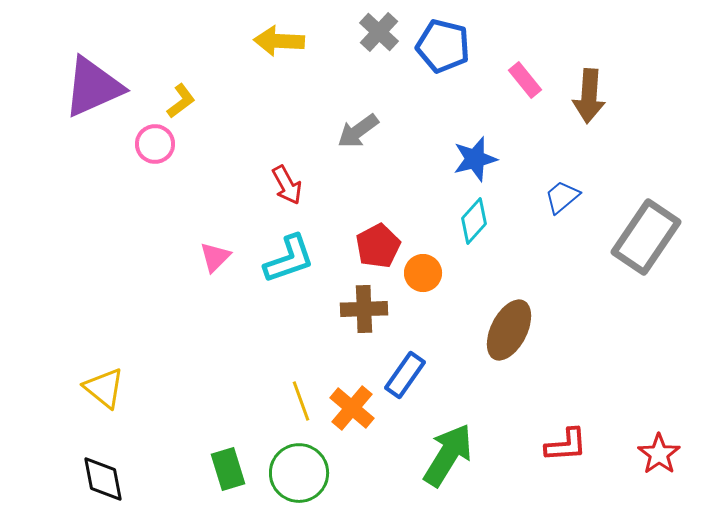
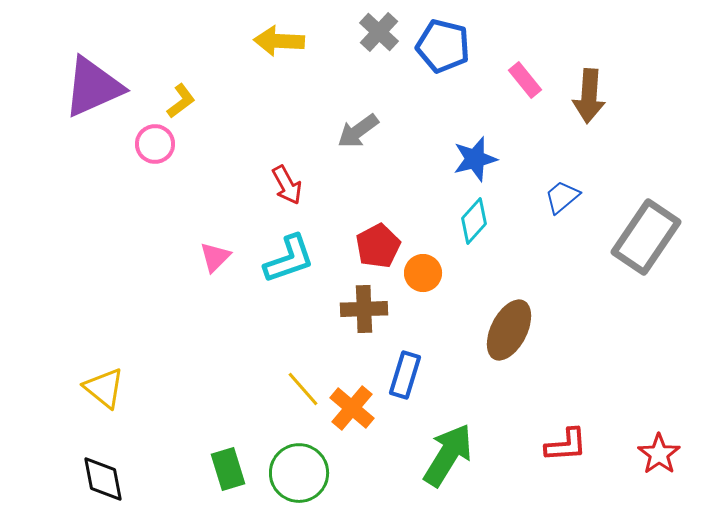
blue rectangle: rotated 18 degrees counterclockwise
yellow line: moved 2 px right, 12 px up; rotated 21 degrees counterclockwise
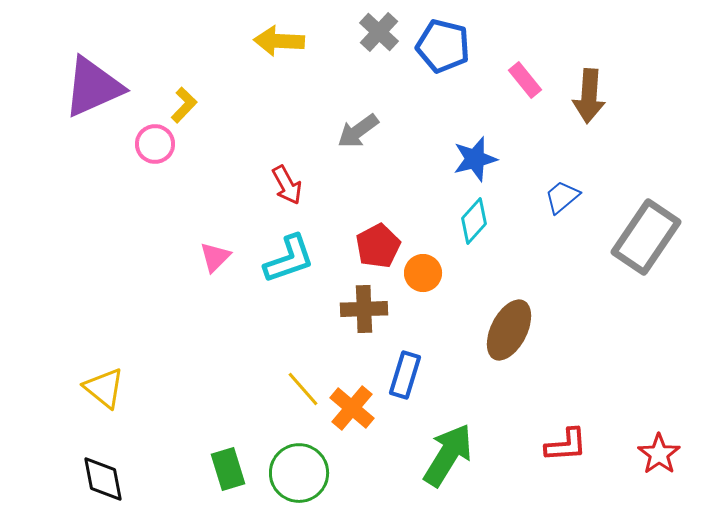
yellow L-shape: moved 3 px right, 4 px down; rotated 9 degrees counterclockwise
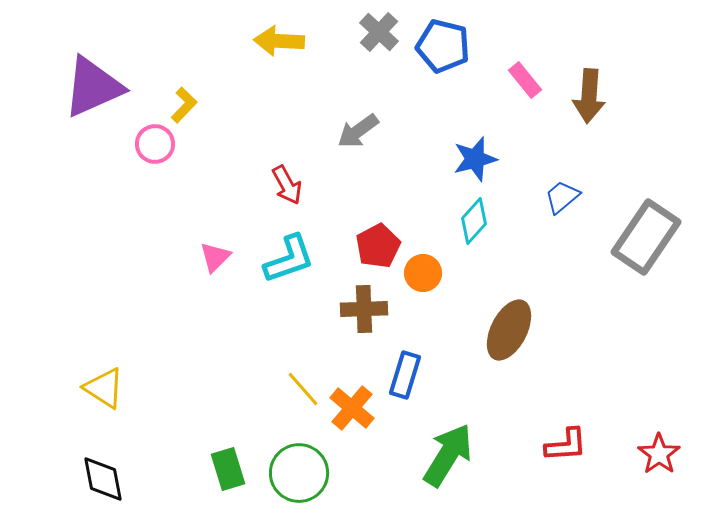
yellow triangle: rotated 6 degrees counterclockwise
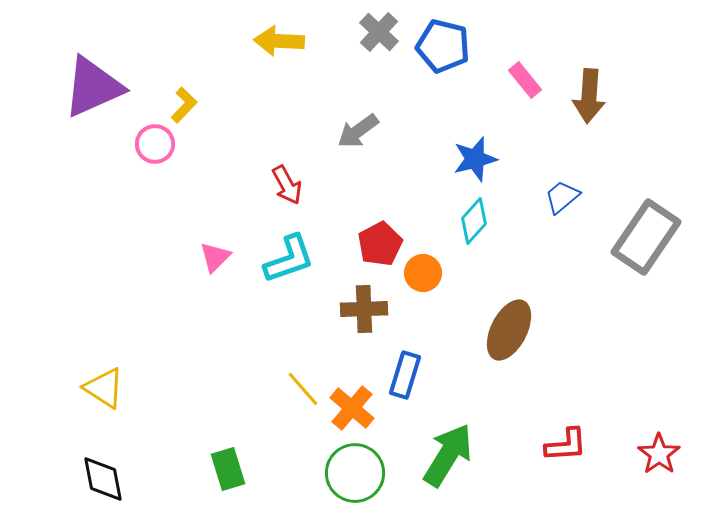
red pentagon: moved 2 px right, 2 px up
green circle: moved 56 px right
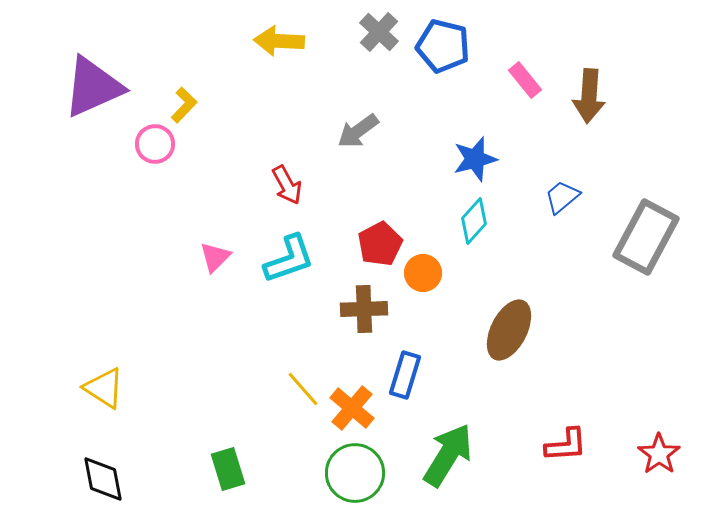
gray rectangle: rotated 6 degrees counterclockwise
